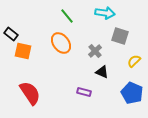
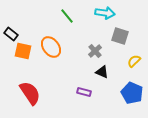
orange ellipse: moved 10 px left, 4 px down
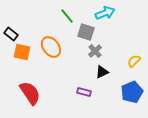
cyan arrow: rotated 30 degrees counterclockwise
gray square: moved 34 px left, 4 px up
orange square: moved 1 px left, 1 px down
black triangle: rotated 48 degrees counterclockwise
blue pentagon: moved 1 px up; rotated 25 degrees clockwise
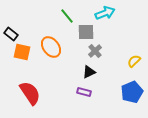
gray square: rotated 18 degrees counterclockwise
black triangle: moved 13 px left
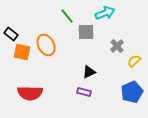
orange ellipse: moved 5 px left, 2 px up; rotated 10 degrees clockwise
gray cross: moved 22 px right, 5 px up
red semicircle: rotated 125 degrees clockwise
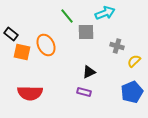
gray cross: rotated 32 degrees counterclockwise
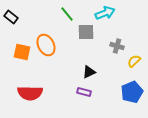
green line: moved 2 px up
black rectangle: moved 17 px up
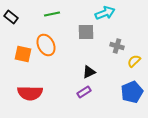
green line: moved 15 px left; rotated 63 degrees counterclockwise
orange square: moved 1 px right, 2 px down
purple rectangle: rotated 48 degrees counterclockwise
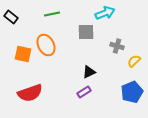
red semicircle: rotated 20 degrees counterclockwise
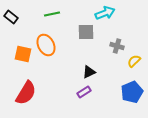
red semicircle: moved 4 px left; rotated 40 degrees counterclockwise
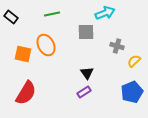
black triangle: moved 2 px left, 1 px down; rotated 40 degrees counterclockwise
